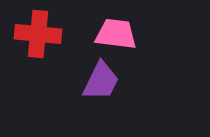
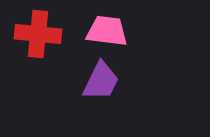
pink trapezoid: moved 9 px left, 3 px up
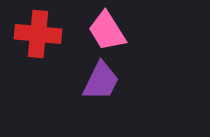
pink trapezoid: rotated 129 degrees counterclockwise
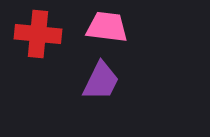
pink trapezoid: moved 4 px up; rotated 129 degrees clockwise
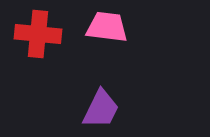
purple trapezoid: moved 28 px down
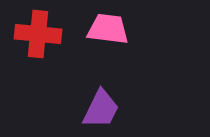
pink trapezoid: moved 1 px right, 2 px down
